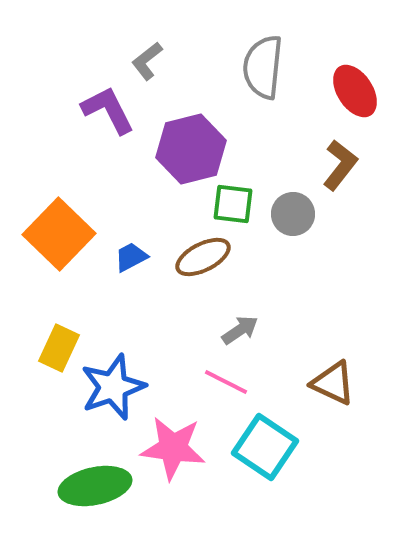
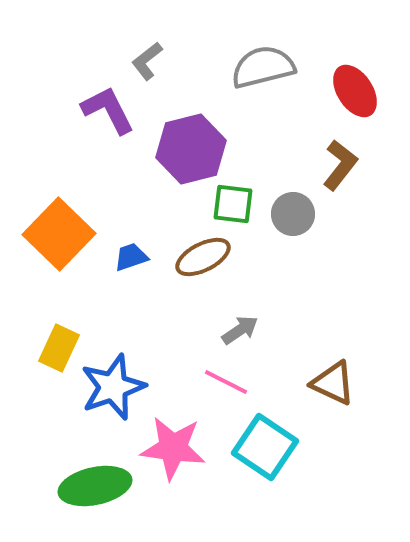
gray semicircle: rotated 70 degrees clockwise
blue trapezoid: rotated 9 degrees clockwise
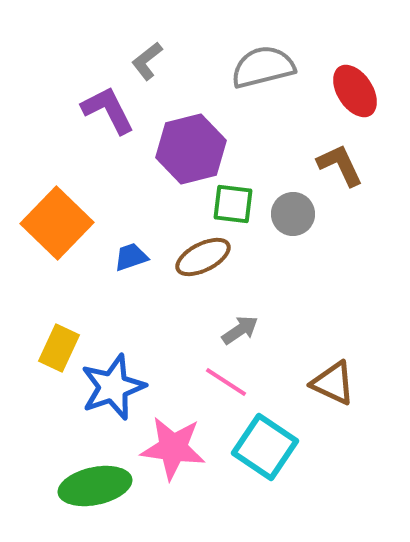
brown L-shape: rotated 63 degrees counterclockwise
orange square: moved 2 px left, 11 px up
pink line: rotated 6 degrees clockwise
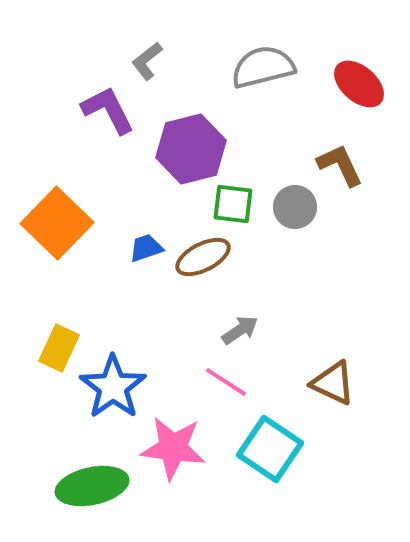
red ellipse: moved 4 px right, 7 px up; rotated 16 degrees counterclockwise
gray circle: moved 2 px right, 7 px up
blue trapezoid: moved 15 px right, 9 px up
blue star: rotated 16 degrees counterclockwise
cyan square: moved 5 px right, 2 px down
green ellipse: moved 3 px left
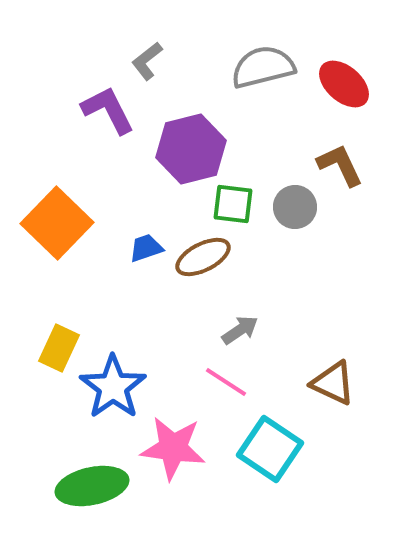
red ellipse: moved 15 px left
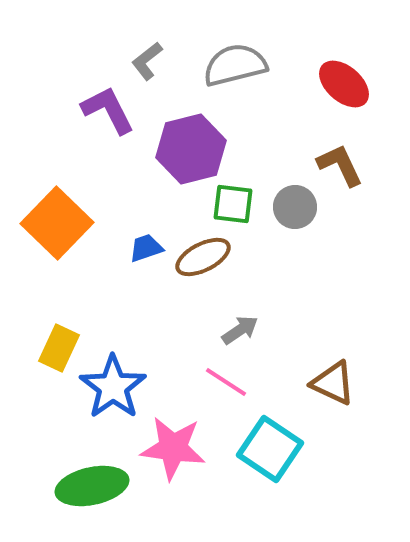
gray semicircle: moved 28 px left, 2 px up
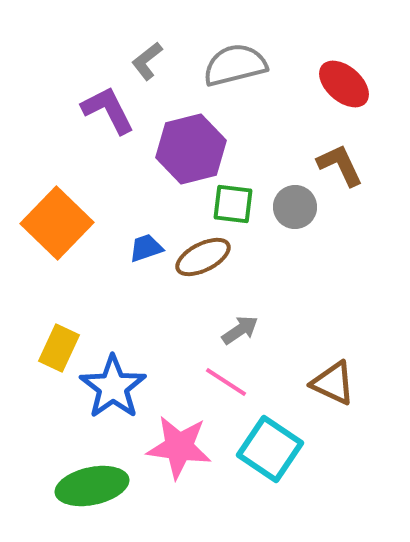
pink star: moved 6 px right, 1 px up
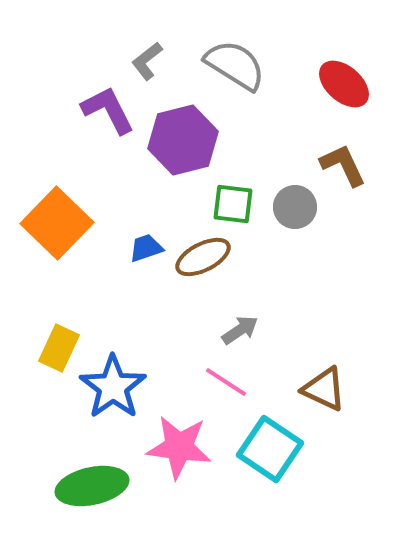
gray semicircle: rotated 46 degrees clockwise
purple hexagon: moved 8 px left, 9 px up
brown L-shape: moved 3 px right
brown triangle: moved 9 px left, 6 px down
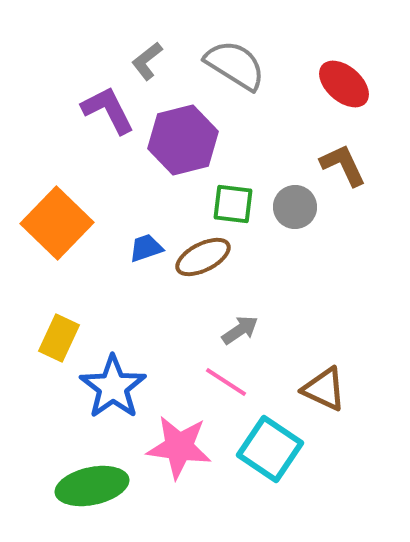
yellow rectangle: moved 10 px up
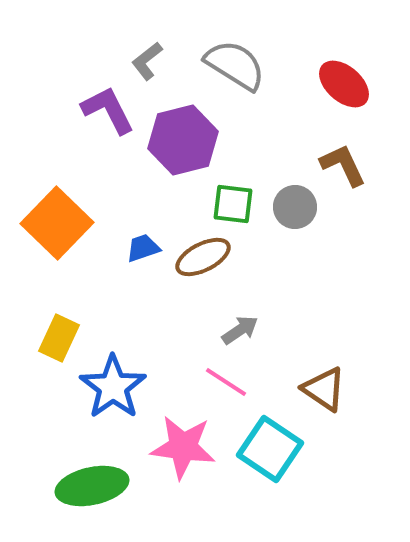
blue trapezoid: moved 3 px left
brown triangle: rotated 9 degrees clockwise
pink star: moved 4 px right
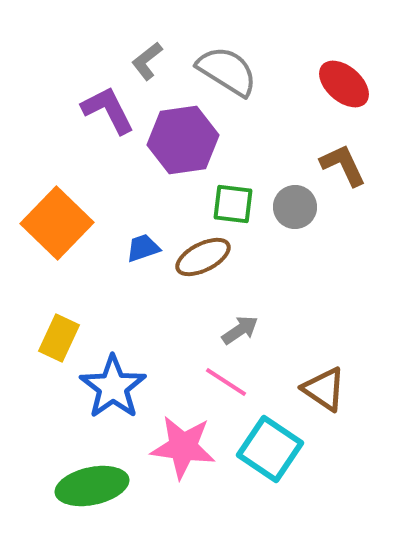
gray semicircle: moved 8 px left, 6 px down
purple hexagon: rotated 6 degrees clockwise
